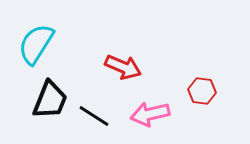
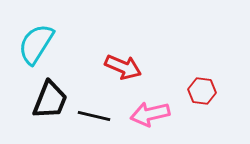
black line: rotated 20 degrees counterclockwise
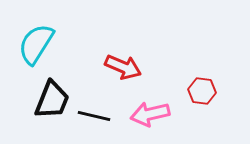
black trapezoid: moved 2 px right
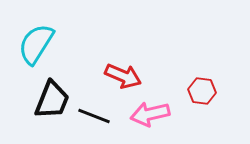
red arrow: moved 9 px down
black line: rotated 8 degrees clockwise
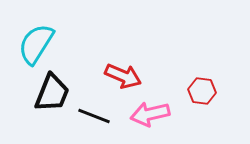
black trapezoid: moved 7 px up
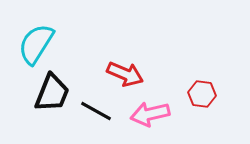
red arrow: moved 2 px right, 2 px up
red hexagon: moved 3 px down
black line: moved 2 px right, 5 px up; rotated 8 degrees clockwise
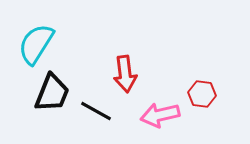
red arrow: rotated 60 degrees clockwise
pink arrow: moved 10 px right, 1 px down
